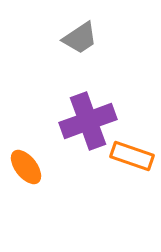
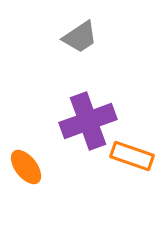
gray trapezoid: moved 1 px up
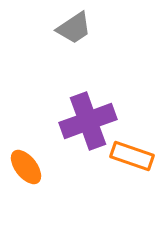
gray trapezoid: moved 6 px left, 9 px up
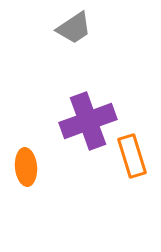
orange rectangle: rotated 54 degrees clockwise
orange ellipse: rotated 33 degrees clockwise
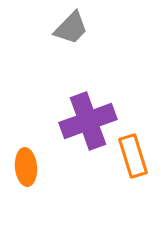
gray trapezoid: moved 3 px left; rotated 12 degrees counterclockwise
orange rectangle: moved 1 px right
